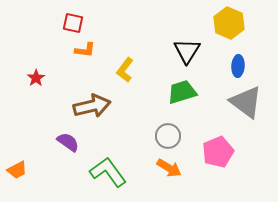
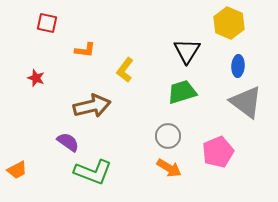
red square: moved 26 px left
red star: rotated 18 degrees counterclockwise
green L-shape: moved 15 px left; rotated 147 degrees clockwise
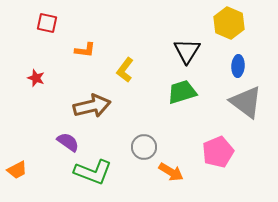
gray circle: moved 24 px left, 11 px down
orange arrow: moved 2 px right, 4 px down
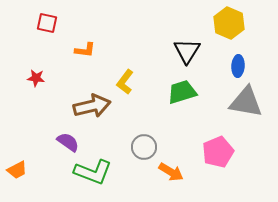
yellow L-shape: moved 12 px down
red star: rotated 12 degrees counterclockwise
gray triangle: rotated 27 degrees counterclockwise
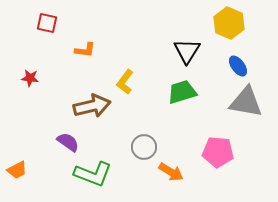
blue ellipse: rotated 40 degrees counterclockwise
red star: moved 6 px left
pink pentagon: rotated 28 degrees clockwise
green L-shape: moved 2 px down
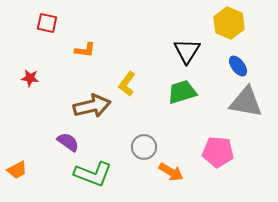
yellow L-shape: moved 2 px right, 2 px down
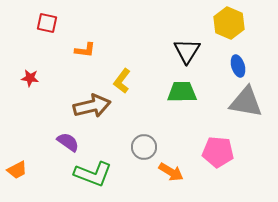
blue ellipse: rotated 20 degrees clockwise
yellow L-shape: moved 5 px left, 3 px up
green trapezoid: rotated 16 degrees clockwise
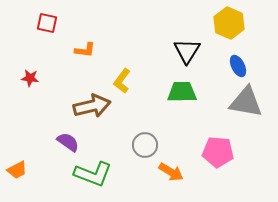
blue ellipse: rotated 10 degrees counterclockwise
gray circle: moved 1 px right, 2 px up
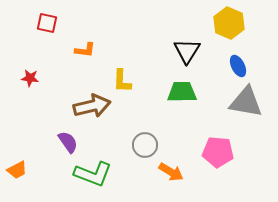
yellow L-shape: rotated 35 degrees counterclockwise
purple semicircle: rotated 20 degrees clockwise
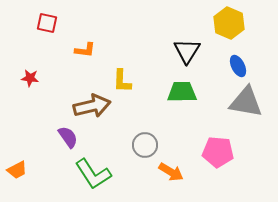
purple semicircle: moved 5 px up
green L-shape: rotated 36 degrees clockwise
